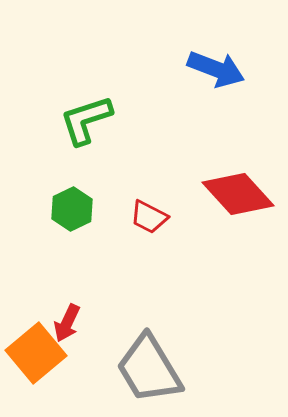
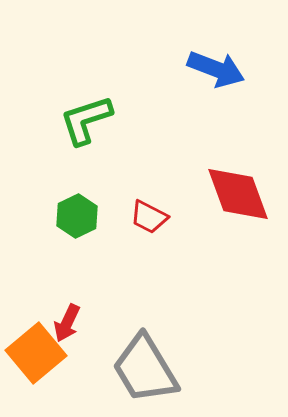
red diamond: rotated 22 degrees clockwise
green hexagon: moved 5 px right, 7 px down
gray trapezoid: moved 4 px left
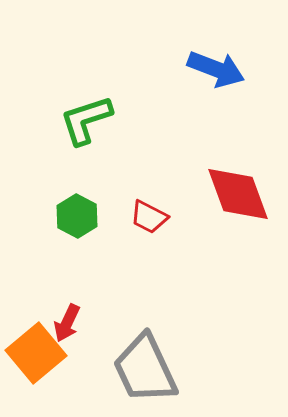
green hexagon: rotated 6 degrees counterclockwise
gray trapezoid: rotated 6 degrees clockwise
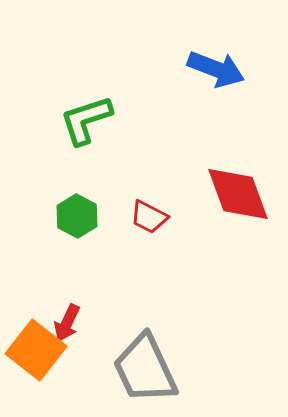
orange square: moved 3 px up; rotated 12 degrees counterclockwise
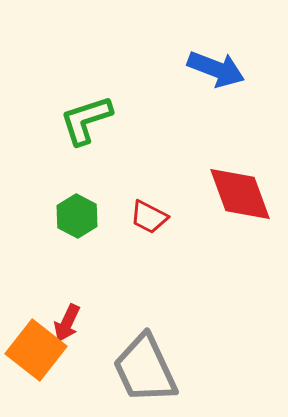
red diamond: moved 2 px right
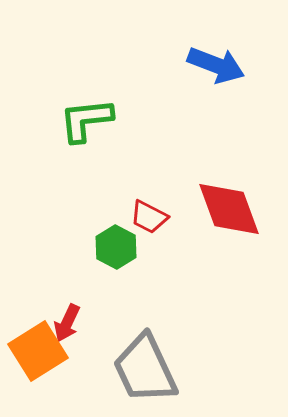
blue arrow: moved 4 px up
green L-shape: rotated 12 degrees clockwise
red diamond: moved 11 px left, 15 px down
green hexagon: moved 39 px right, 31 px down
orange square: moved 2 px right, 1 px down; rotated 20 degrees clockwise
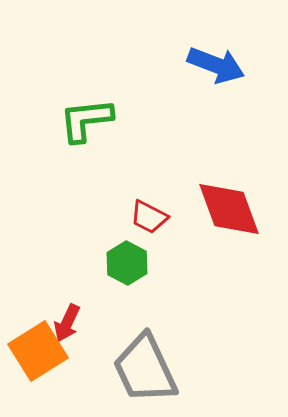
green hexagon: moved 11 px right, 16 px down
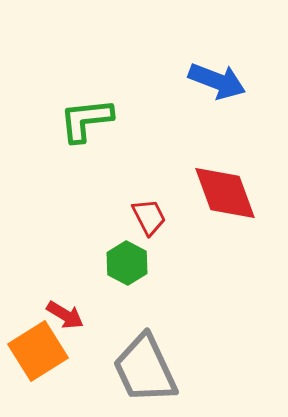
blue arrow: moved 1 px right, 16 px down
red diamond: moved 4 px left, 16 px up
red trapezoid: rotated 144 degrees counterclockwise
red arrow: moved 2 px left, 8 px up; rotated 84 degrees counterclockwise
